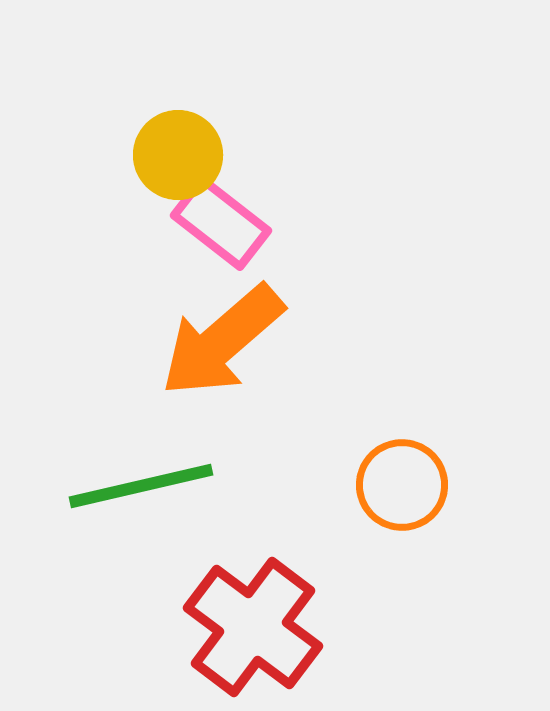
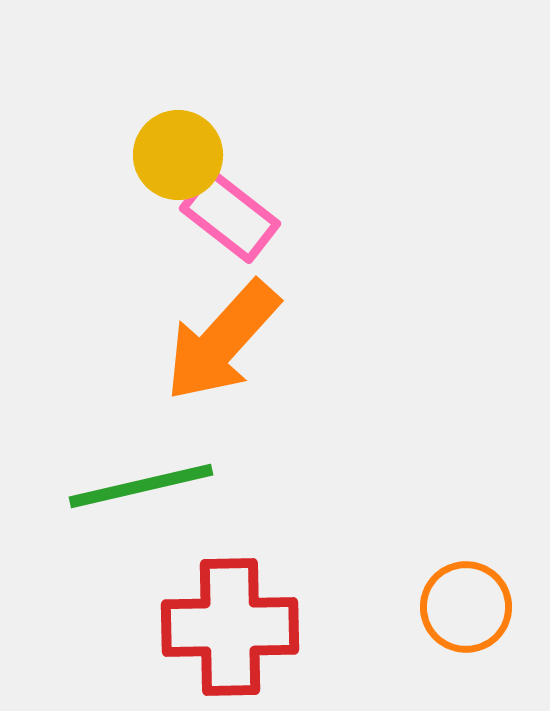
pink rectangle: moved 9 px right, 7 px up
orange arrow: rotated 7 degrees counterclockwise
orange circle: moved 64 px right, 122 px down
red cross: moved 23 px left; rotated 38 degrees counterclockwise
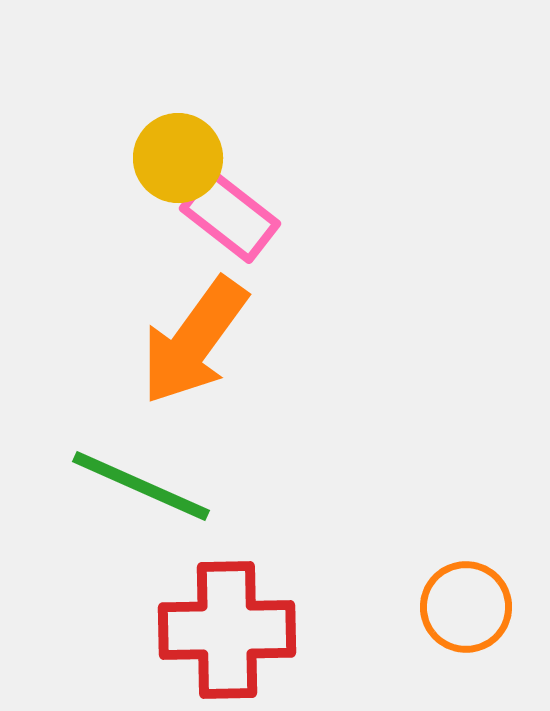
yellow circle: moved 3 px down
orange arrow: moved 28 px left; rotated 6 degrees counterclockwise
green line: rotated 37 degrees clockwise
red cross: moved 3 px left, 3 px down
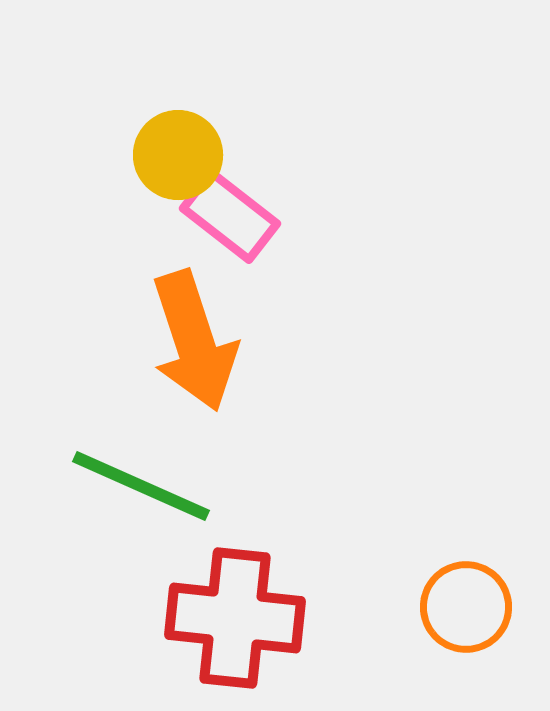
yellow circle: moved 3 px up
orange arrow: rotated 54 degrees counterclockwise
red cross: moved 8 px right, 12 px up; rotated 7 degrees clockwise
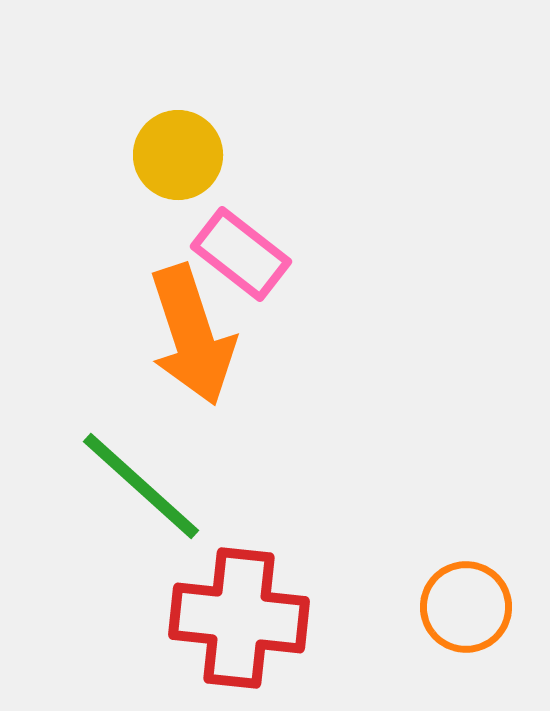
pink rectangle: moved 11 px right, 38 px down
orange arrow: moved 2 px left, 6 px up
green line: rotated 18 degrees clockwise
red cross: moved 4 px right
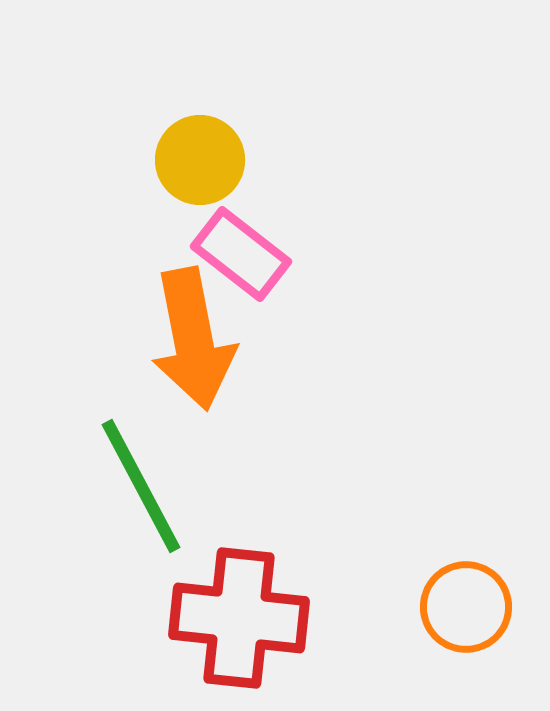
yellow circle: moved 22 px right, 5 px down
orange arrow: moved 1 px right, 4 px down; rotated 7 degrees clockwise
green line: rotated 20 degrees clockwise
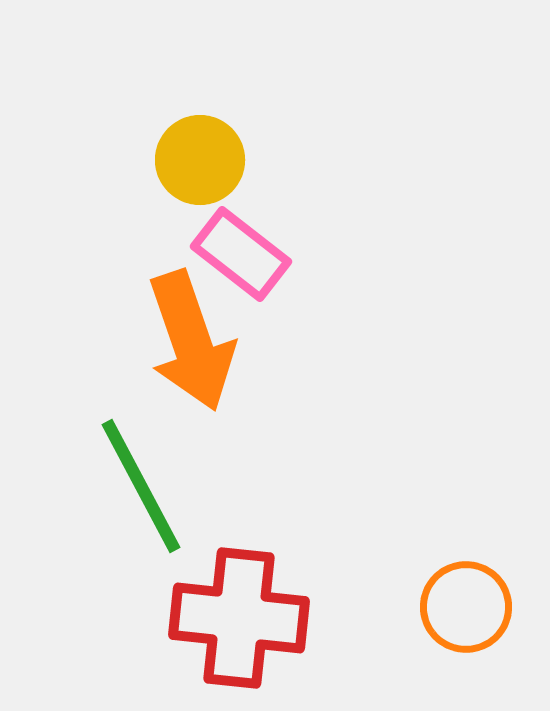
orange arrow: moved 2 px left, 2 px down; rotated 8 degrees counterclockwise
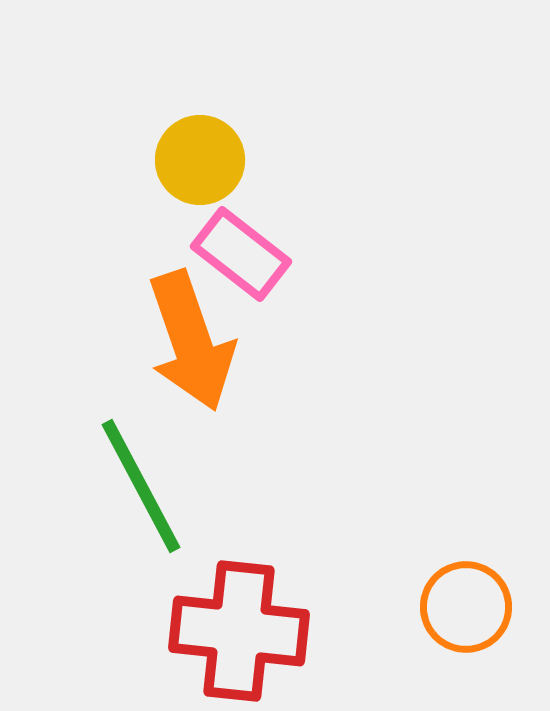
red cross: moved 13 px down
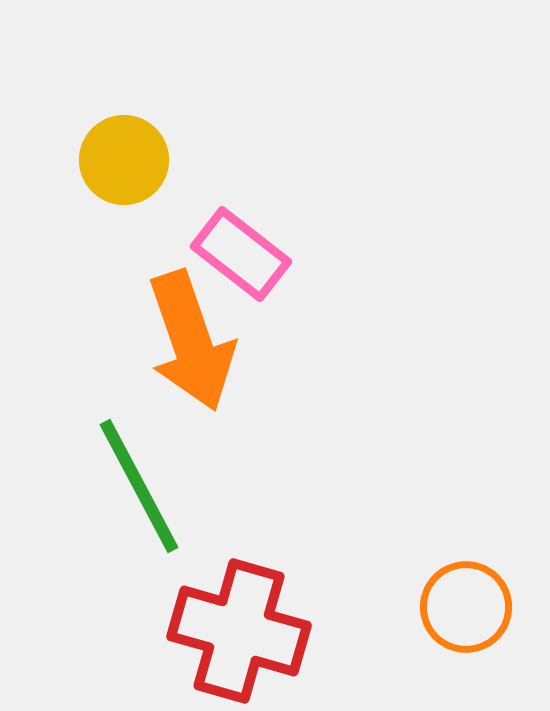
yellow circle: moved 76 px left
green line: moved 2 px left
red cross: rotated 10 degrees clockwise
